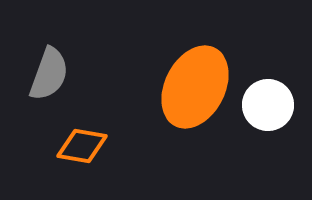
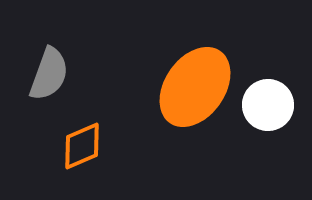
orange ellipse: rotated 8 degrees clockwise
orange diamond: rotated 33 degrees counterclockwise
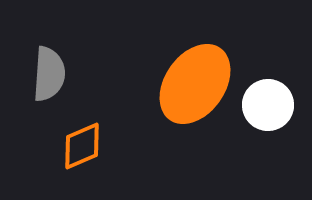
gray semicircle: rotated 16 degrees counterclockwise
orange ellipse: moved 3 px up
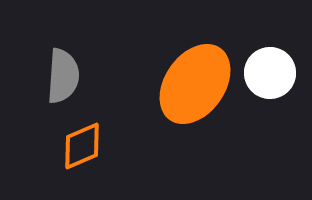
gray semicircle: moved 14 px right, 2 px down
white circle: moved 2 px right, 32 px up
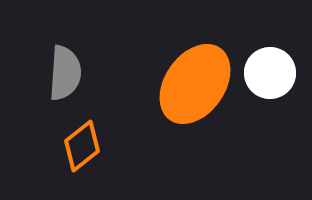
gray semicircle: moved 2 px right, 3 px up
orange diamond: rotated 15 degrees counterclockwise
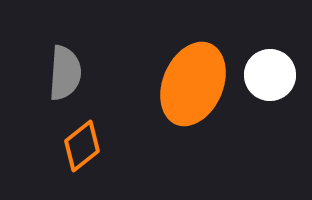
white circle: moved 2 px down
orange ellipse: moved 2 px left; rotated 12 degrees counterclockwise
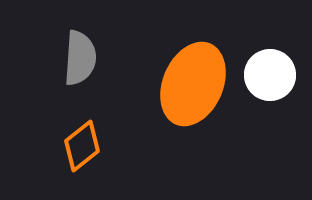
gray semicircle: moved 15 px right, 15 px up
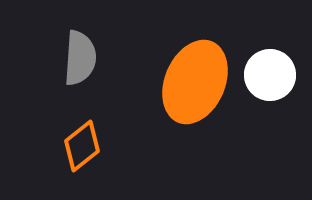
orange ellipse: moved 2 px right, 2 px up
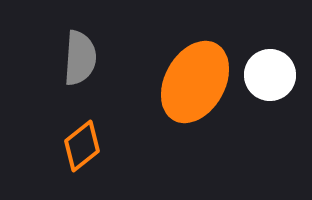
orange ellipse: rotated 6 degrees clockwise
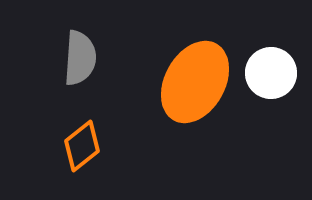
white circle: moved 1 px right, 2 px up
